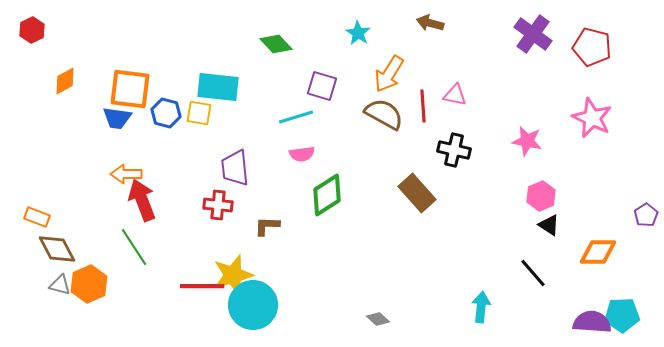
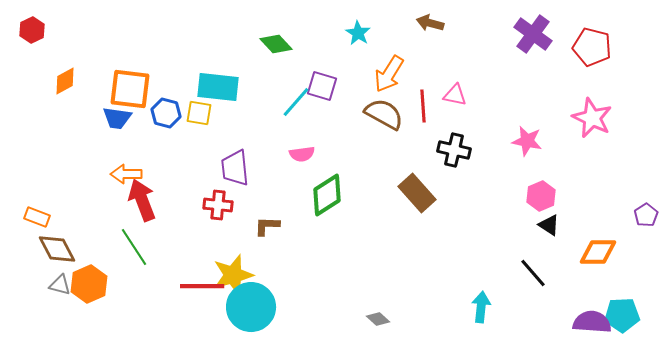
cyan line at (296, 117): moved 15 px up; rotated 32 degrees counterclockwise
cyan circle at (253, 305): moved 2 px left, 2 px down
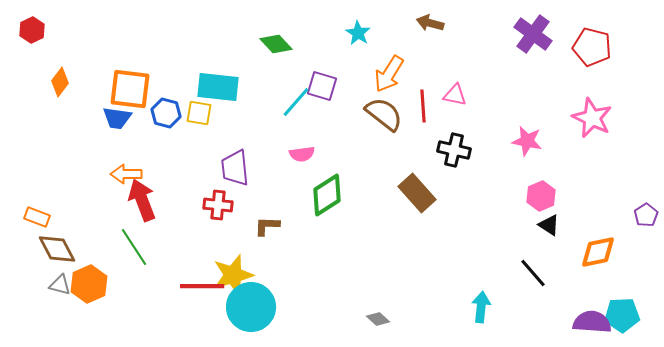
orange diamond at (65, 81): moved 5 px left, 1 px down; rotated 24 degrees counterclockwise
brown semicircle at (384, 114): rotated 9 degrees clockwise
orange diamond at (598, 252): rotated 12 degrees counterclockwise
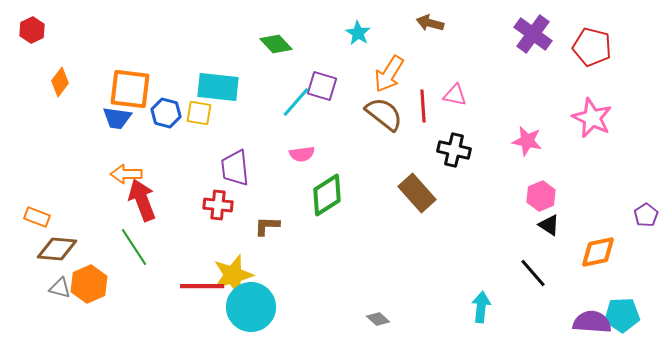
brown diamond at (57, 249): rotated 57 degrees counterclockwise
gray triangle at (60, 285): moved 3 px down
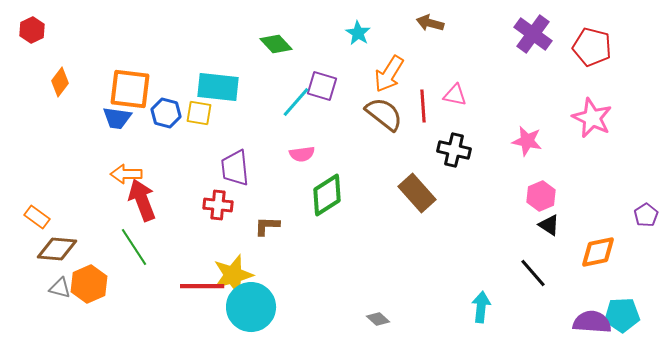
orange rectangle at (37, 217): rotated 15 degrees clockwise
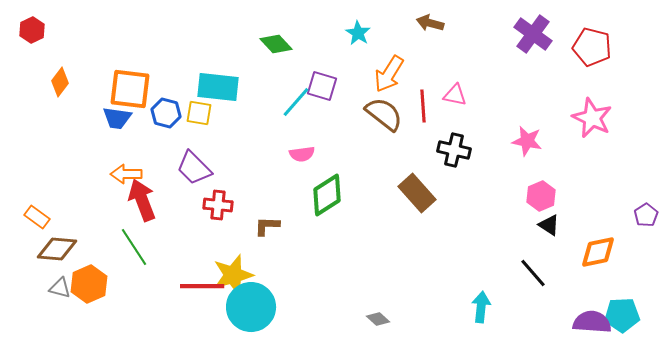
purple trapezoid at (235, 168): moved 41 px left; rotated 39 degrees counterclockwise
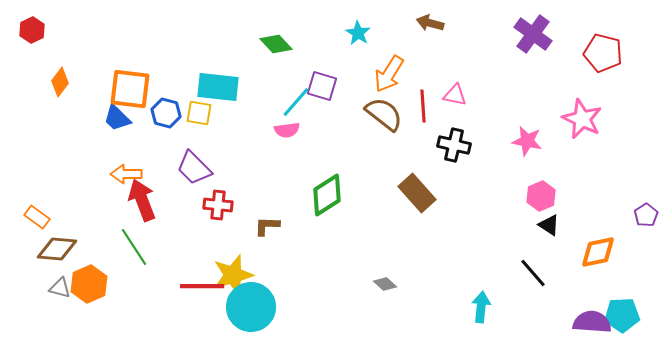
red pentagon at (592, 47): moved 11 px right, 6 px down
blue trapezoid at (117, 118): rotated 36 degrees clockwise
pink star at (592, 118): moved 10 px left, 1 px down
black cross at (454, 150): moved 5 px up
pink semicircle at (302, 154): moved 15 px left, 24 px up
gray diamond at (378, 319): moved 7 px right, 35 px up
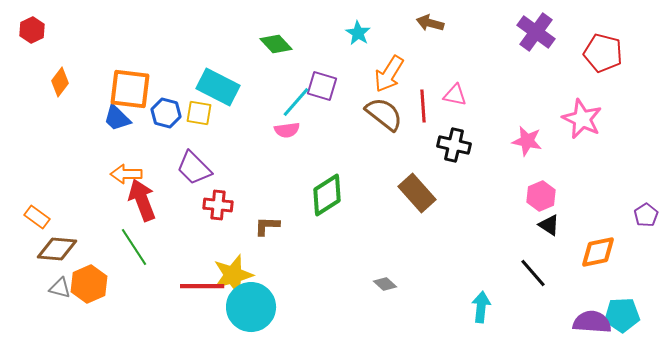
purple cross at (533, 34): moved 3 px right, 2 px up
cyan rectangle at (218, 87): rotated 21 degrees clockwise
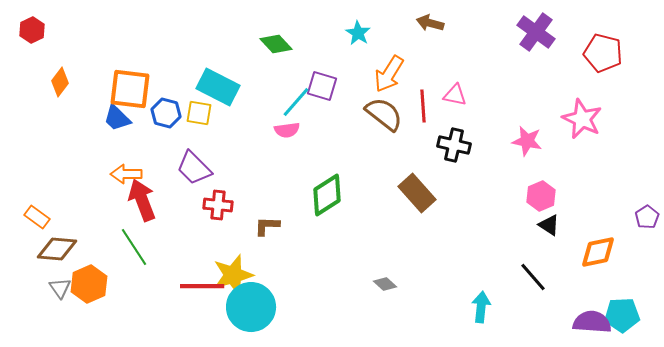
purple pentagon at (646, 215): moved 1 px right, 2 px down
black line at (533, 273): moved 4 px down
gray triangle at (60, 288): rotated 40 degrees clockwise
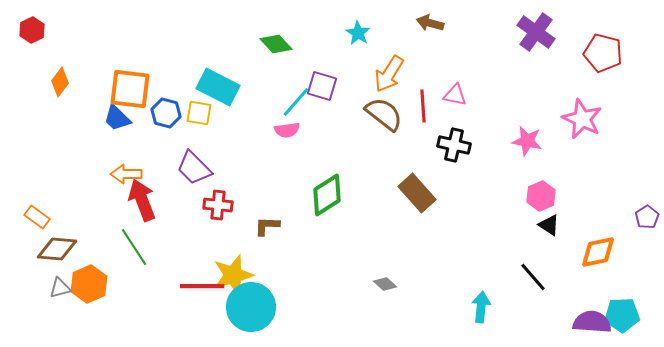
gray triangle at (60, 288): rotated 50 degrees clockwise
